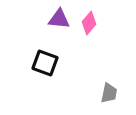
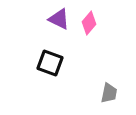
purple triangle: rotated 20 degrees clockwise
black square: moved 5 px right
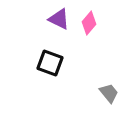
gray trapezoid: rotated 50 degrees counterclockwise
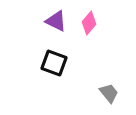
purple triangle: moved 3 px left, 2 px down
black square: moved 4 px right
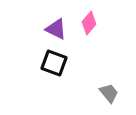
purple triangle: moved 8 px down
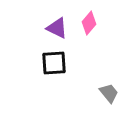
purple triangle: moved 1 px right, 1 px up
black square: rotated 24 degrees counterclockwise
